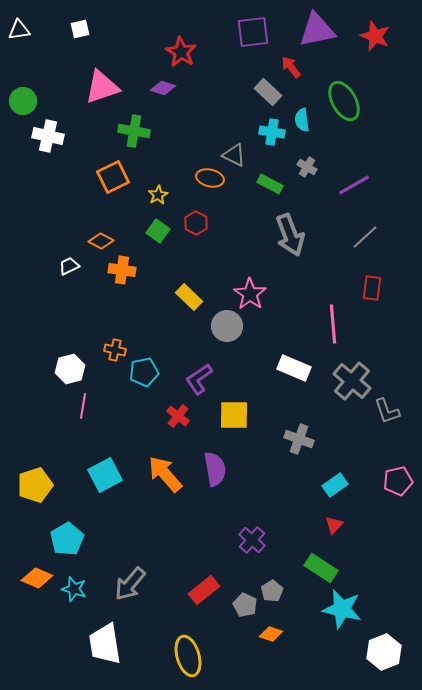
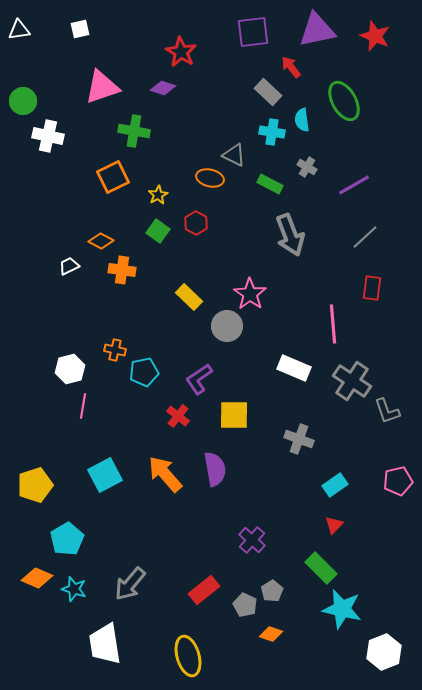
gray cross at (352, 381): rotated 6 degrees counterclockwise
green rectangle at (321, 568): rotated 12 degrees clockwise
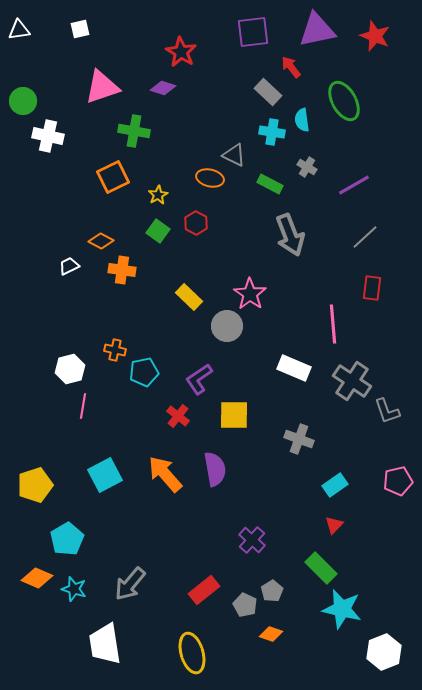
yellow ellipse at (188, 656): moved 4 px right, 3 px up
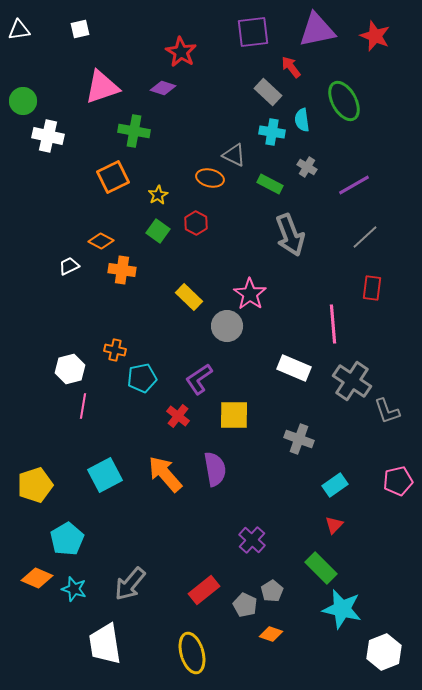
cyan pentagon at (144, 372): moved 2 px left, 6 px down
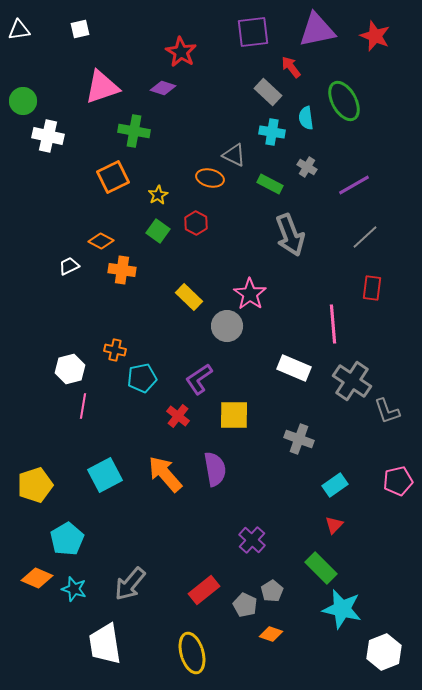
cyan semicircle at (302, 120): moved 4 px right, 2 px up
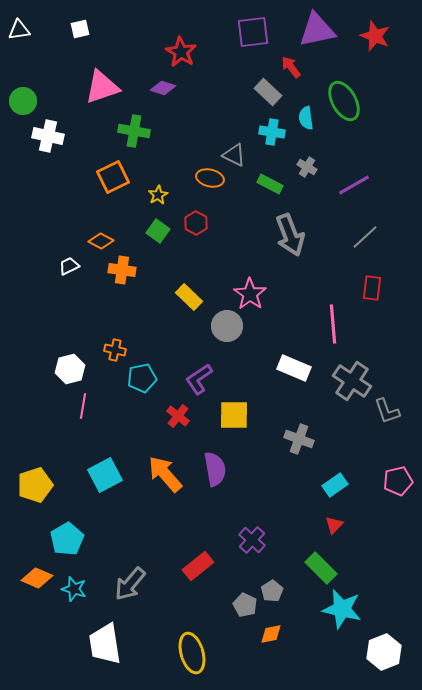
red rectangle at (204, 590): moved 6 px left, 24 px up
orange diamond at (271, 634): rotated 30 degrees counterclockwise
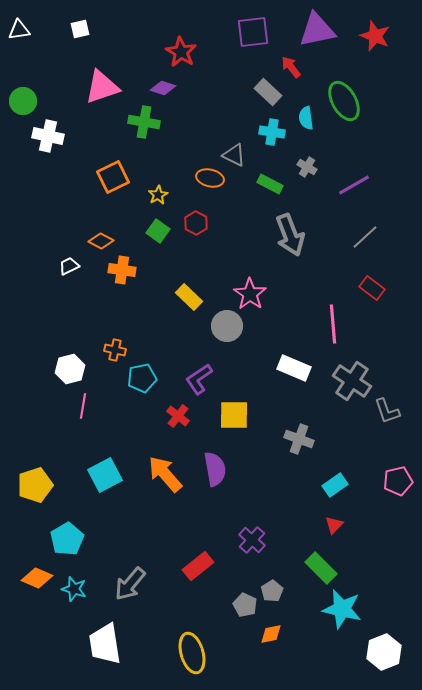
green cross at (134, 131): moved 10 px right, 9 px up
red rectangle at (372, 288): rotated 60 degrees counterclockwise
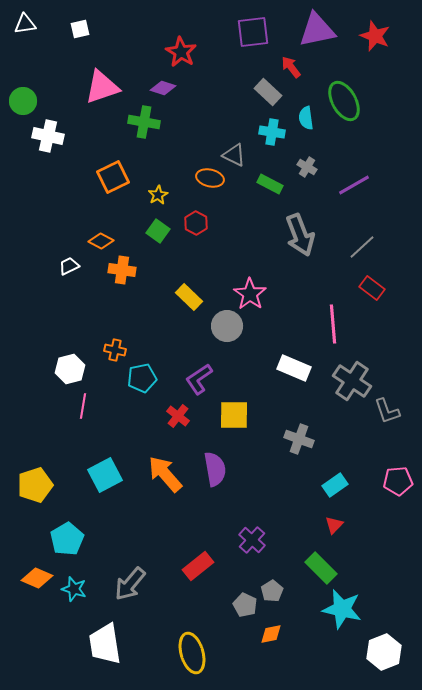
white triangle at (19, 30): moved 6 px right, 6 px up
gray arrow at (290, 235): moved 10 px right
gray line at (365, 237): moved 3 px left, 10 px down
pink pentagon at (398, 481): rotated 8 degrees clockwise
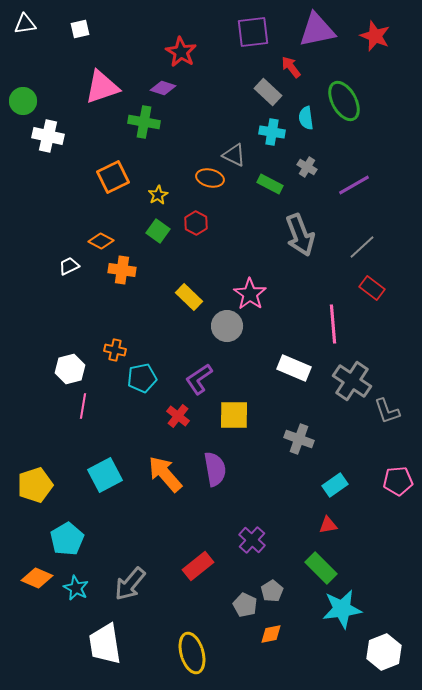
red triangle at (334, 525): moved 6 px left; rotated 36 degrees clockwise
cyan star at (74, 589): moved 2 px right, 1 px up; rotated 10 degrees clockwise
cyan star at (342, 609): rotated 21 degrees counterclockwise
